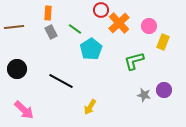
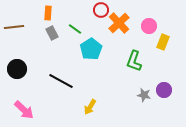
gray rectangle: moved 1 px right, 1 px down
green L-shape: rotated 55 degrees counterclockwise
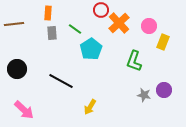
brown line: moved 3 px up
gray rectangle: rotated 24 degrees clockwise
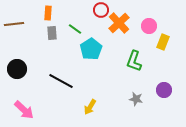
gray star: moved 8 px left, 4 px down
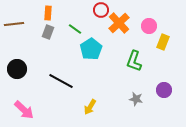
gray rectangle: moved 4 px left, 1 px up; rotated 24 degrees clockwise
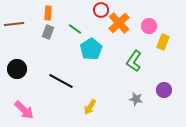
green L-shape: rotated 15 degrees clockwise
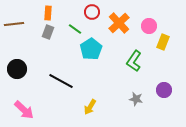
red circle: moved 9 px left, 2 px down
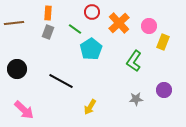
brown line: moved 1 px up
gray star: rotated 16 degrees counterclockwise
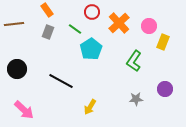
orange rectangle: moved 1 px left, 3 px up; rotated 40 degrees counterclockwise
brown line: moved 1 px down
purple circle: moved 1 px right, 1 px up
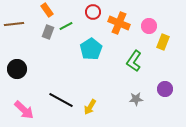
red circle: moved 1 px right
orange cross: rotated 25 degrees counterclockwise
green line: moved 9 px left, 3 px up; rotated 64 degrees counterclockwise
black line: moved 19 px down
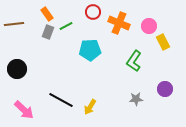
orange rectangle: moved 4 px down
yellow rectangle: rotated 49 degrees counterclockwise
cyan pentagon: moved 1 px left, 1 px down; rotated 30 degrees clockwise
